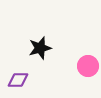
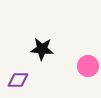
black star: moved 2 px right, 1 px down; rotated 20 degrees clockwise
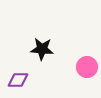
pink circle: moved 1 px left, 1 px down
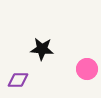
pink circle: moved 2 px down
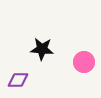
pink circle: moved 3 px left, 7 px up
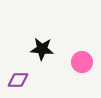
pink circle: moved 2 px left
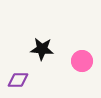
pink circle: moved 1 px up
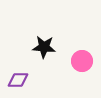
black star: moved 2 px right, 2 px up
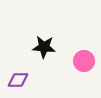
pink circle: moved 2 px right
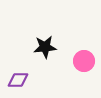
black star: moved 1 px right; rotated 10 degrees counterclockwise
